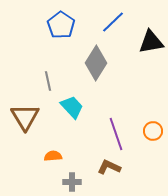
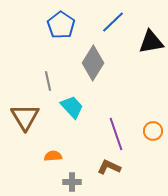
gray diamond: moved 3 px left
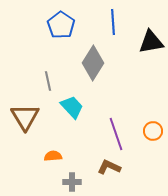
blue line: rotated 50 degrees counterclockwise
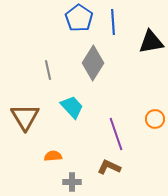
blue pentagon: moved 18 px right, 7 px up
gray line: moved 11 px up
orange circle: moved 2 px right, 12 px up
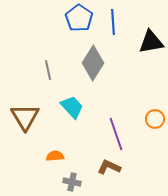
orange semicircle: moved 2 px right
gray cross: rotated 12 degrees clockwise
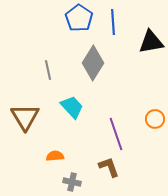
brown L-shape: rotated 45 degrees clockwise
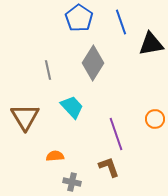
blue line: moved 8 px right; rotated 15 degrees counterclockwise
black triangle: moved 2 px down
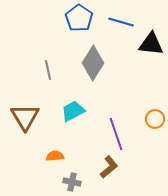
blue line: rotated 55 degrees counterclockwise
black triangle: rotated 16 degrees clockwise
cyan trapezoid: moved 1 px right, 4 px down; rotated 75 degrees counterclockwise
brown L-shape: rotated 70 degrees clockwise
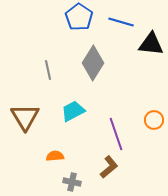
blue pentagon: moved 1 px up
orange circle: moved 1 px left, 1 px down
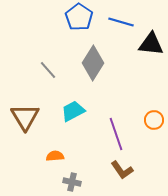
gray line: rotated 30 degrees counterclockwise
brown L-shape: moved 13 px right, 3 px down; rotated 95 degrees clockwise
